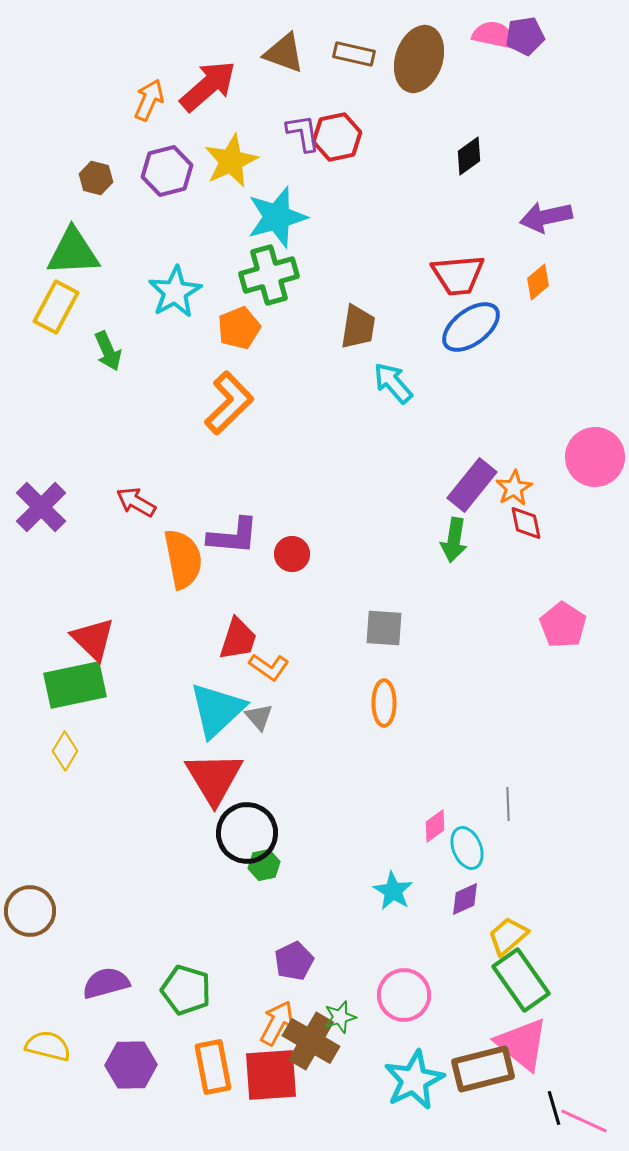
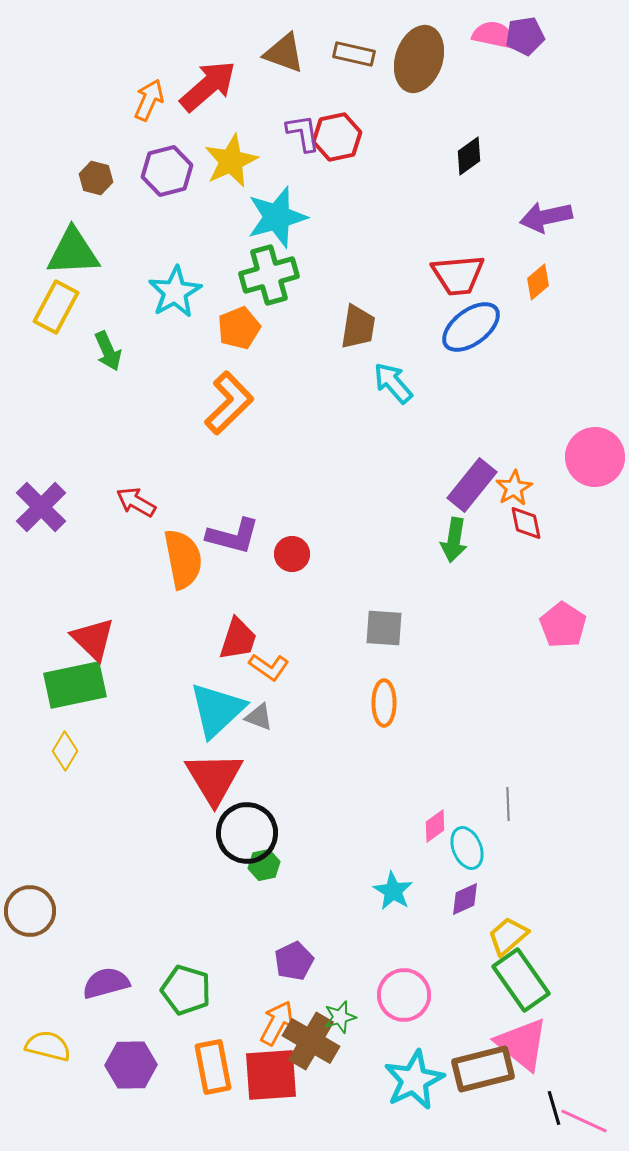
purple L-shape at (233, 536): rotated 10 degrees clockwise
gray triangle at (259, 717): rotated 28 degrees counterclockwise
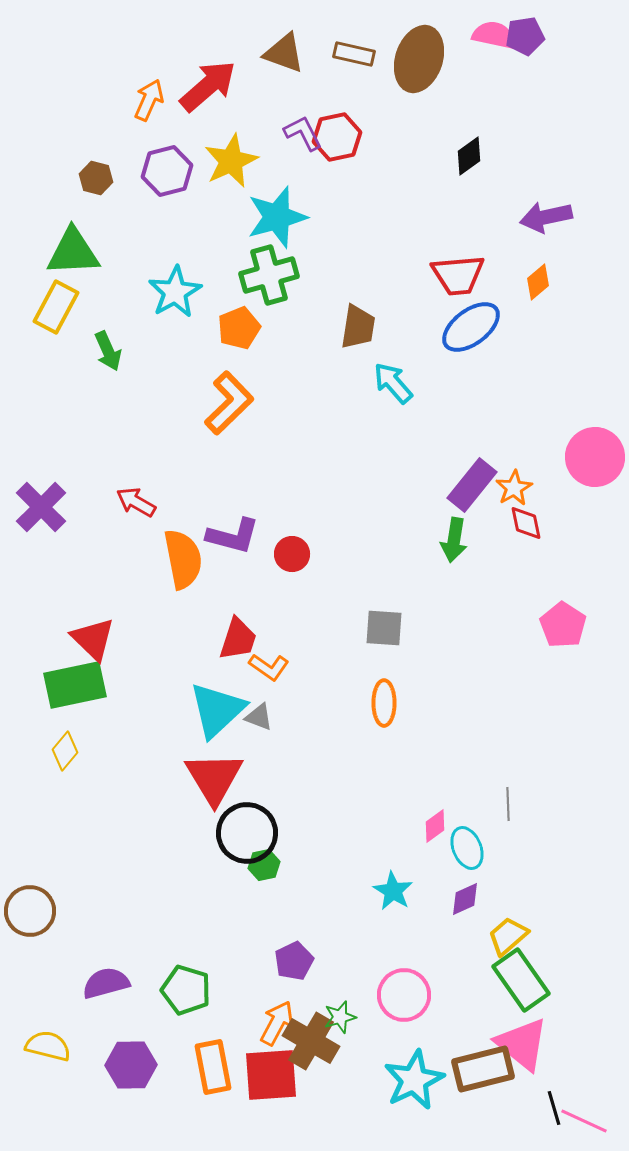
purple L-shape at (303, 133): rotated 18 degrees counterclockwise
yellow diamond at (65, 751): rotated 9 degrees clockwise
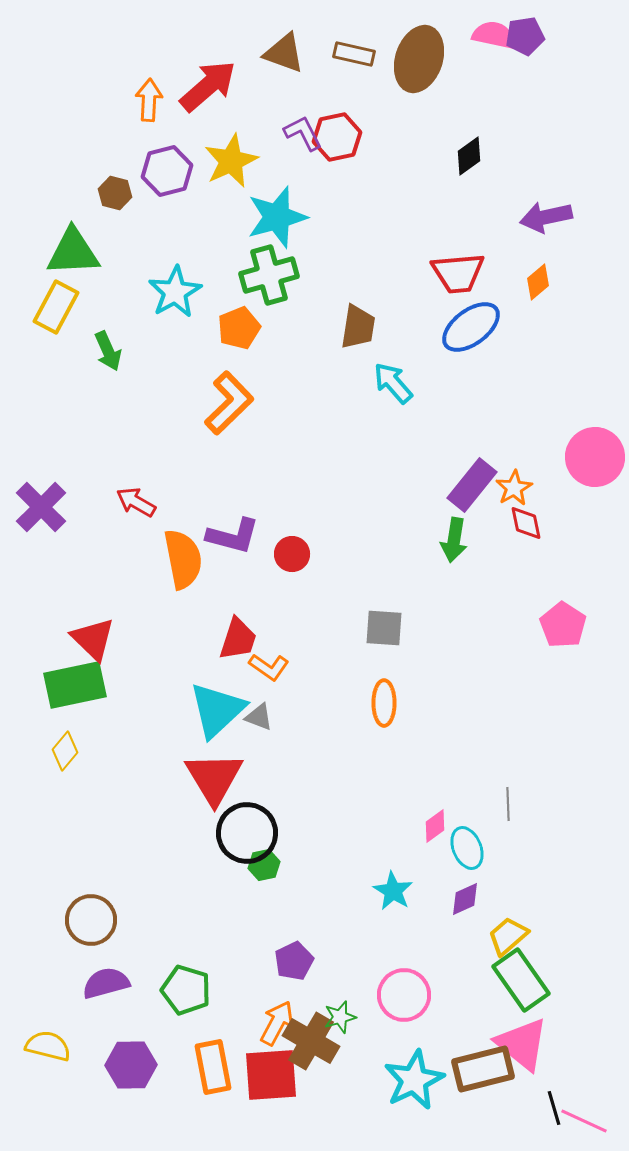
orange arrow at (149, 100): rotated 21 degrees counterclockwise
brown hexagon at (96, 178): moved 19 px right, 15 px down
red trapezoid at (458, 275): moved 2 px up
brown circle at (30, 911): moved 61 px right, 9 px down
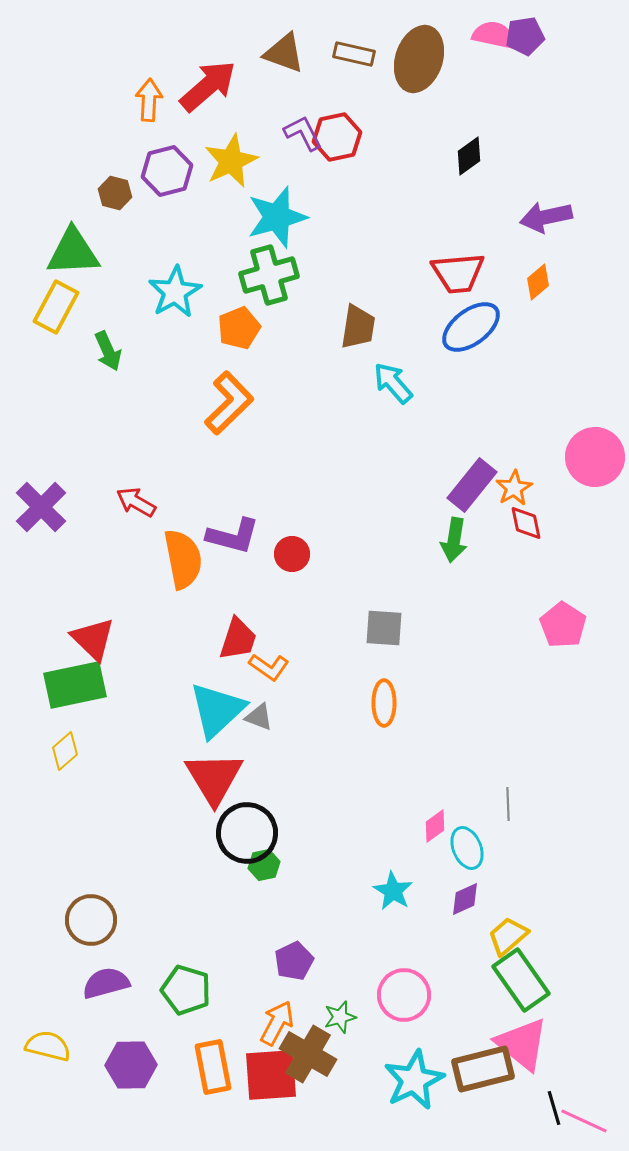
yellow diamond at (65, 751): rotated 9 degrees clockwise
brown cross at (311, 1041): moved 3 px left, 13 px down
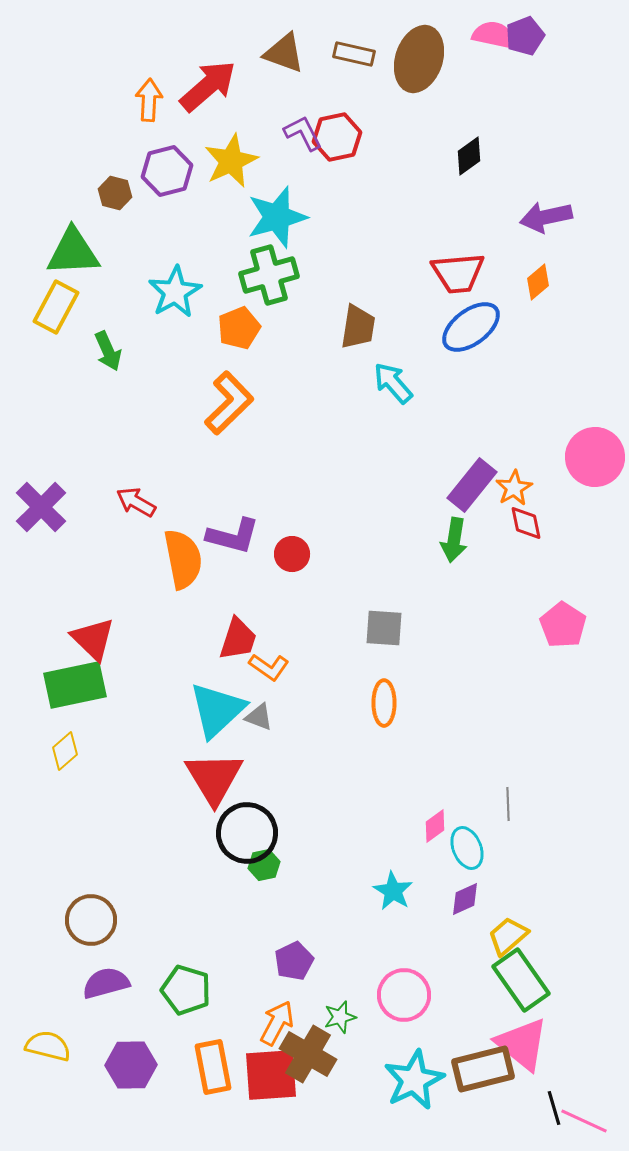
purple pentagon at (525, 36): rotated 12 degrees counterclockwise
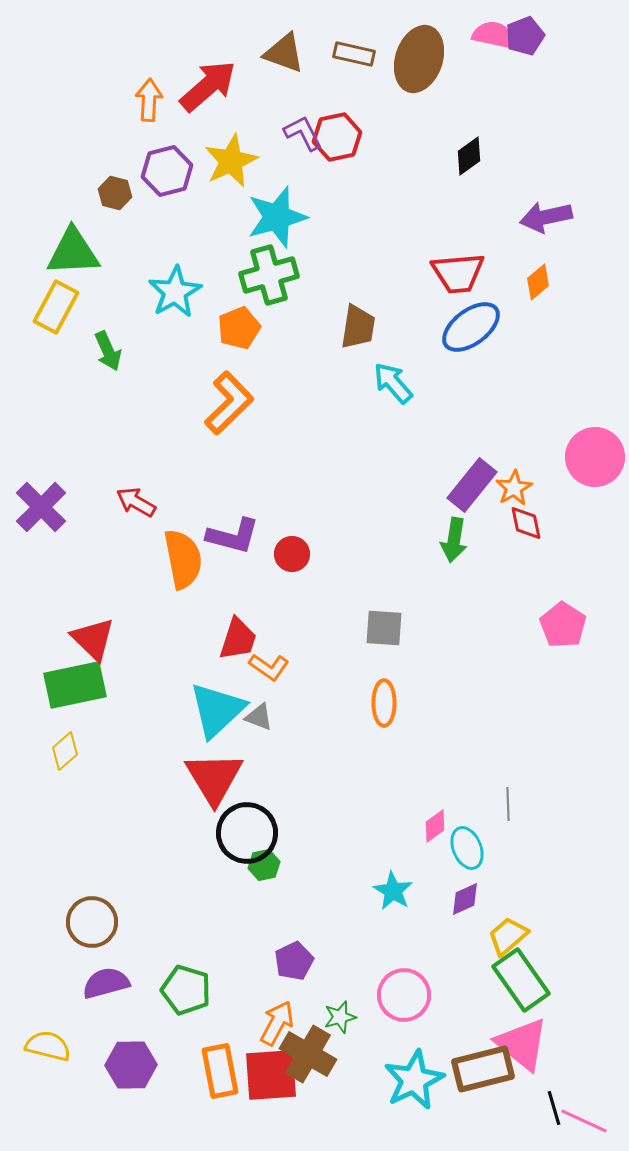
brown circle at (91, 920): moved 1 px right, 2 px down
orange rectangle at (213, 1067): moved 7 px right, 4 px down
